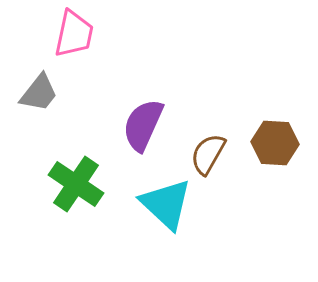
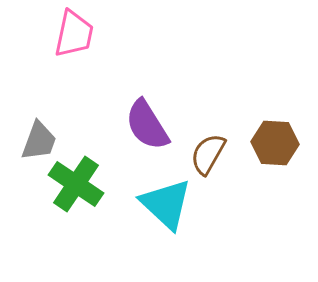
gray trapezoid: moved 48 px down; rotated 18 degrees counterclockwise
purple semicircle: moved 4 px right; rotated 56 degrees counterclockwise
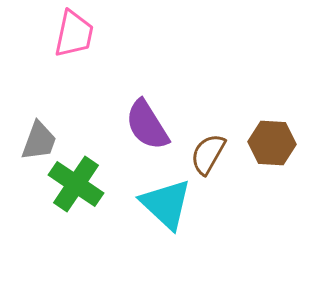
brown hexagon: moved 3 px left
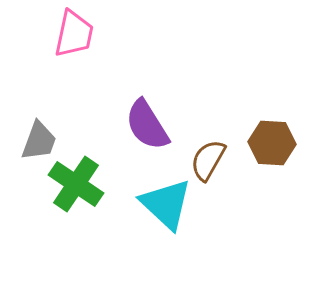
brown semicircle: moved 6 px down
